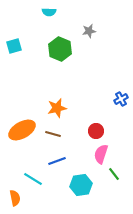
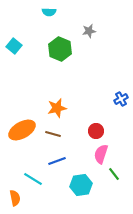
cyan square: rotated 35 degrees counterclockwise
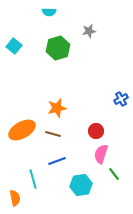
green hexagon: moved 2 px left, 1 px up; rotated 20 degrees clockwise
cyan line: rotated 42 degrees clockwise
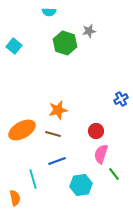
green hexagon: moved 7 px right, 5 px up; rotated 25 degrees counterclockwise
orange star: moved 1 px right, 2 px down
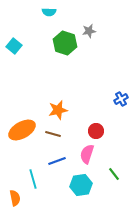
pink semicircle: moved 14 px left
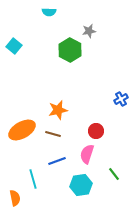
green hexagon: moved 5 px right, 7 px down; rotated 10 degrees clockwise
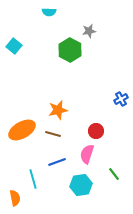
blue line: moved 1 px down
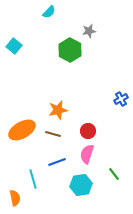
cyan semicircle: rotated 48 degrees counterclockwise
red circle: moved 8 px left
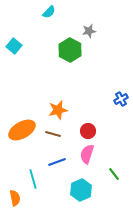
cyan hexagon: moved 5 px down; rotated 15 degrees counterclockwise
